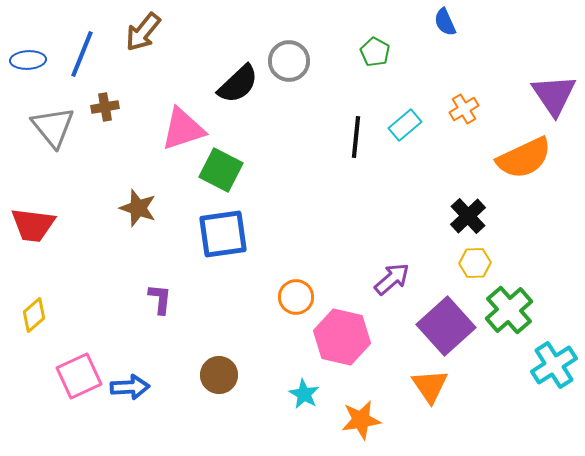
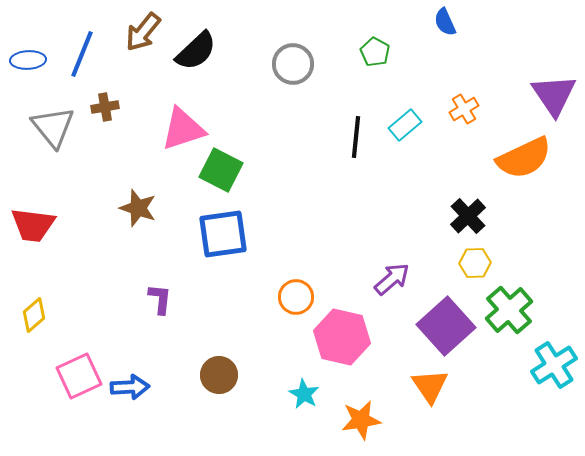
gray circle: moved 4 px right, 3 px down
black semicircle: moved 42 px left, 33 px up
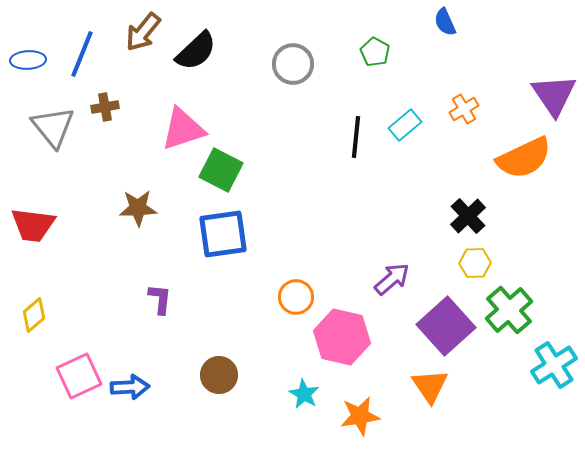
brown star: rotated 21 degrees counterclockwise
orange star: moved 1 px left, 4 px up
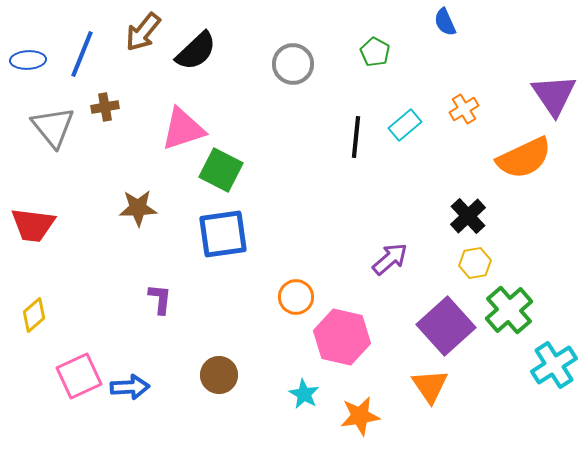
yellow hexagon: rotated 8 degrees counterclockwise
purple arrow: moved 2 px left, 20 px up
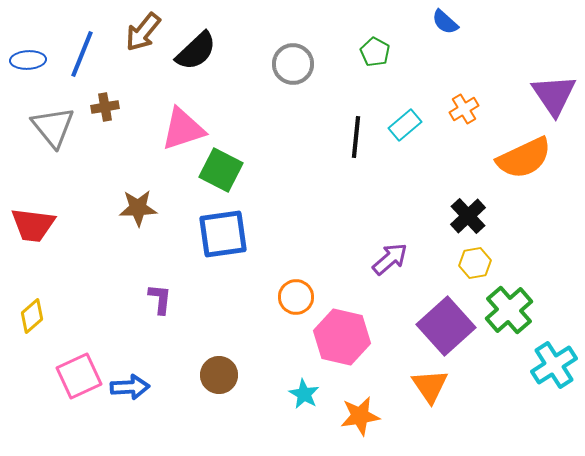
blue semicircle: rotated 24 degrees counterclockwise
yellow diamond: moved 2 px left, 1 px down
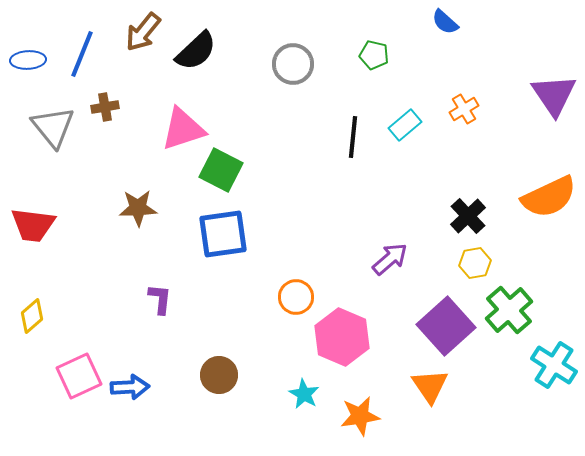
green pentagon: moved 1 px left, 3 px down; rotated 16 degrees counterclockwise
black line: moved 3 px left
orange semicircle: moved 25 px right, 39 px down
pink hexagon: rotated 10 degrees clockwise
cyan cross: rotated 24 degrees counterclockwise
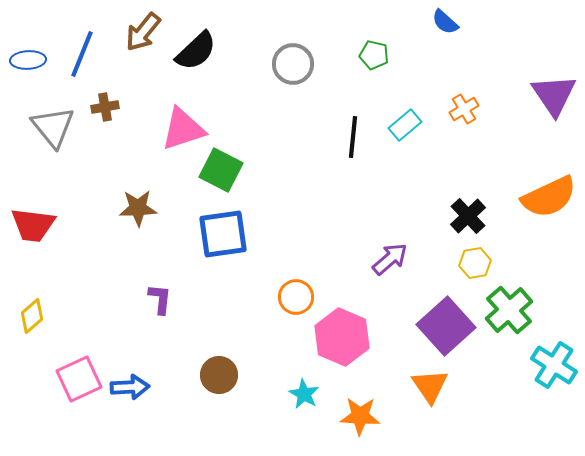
pink square: moved 3 px down
orange star: rotated 12 degrees clockwise
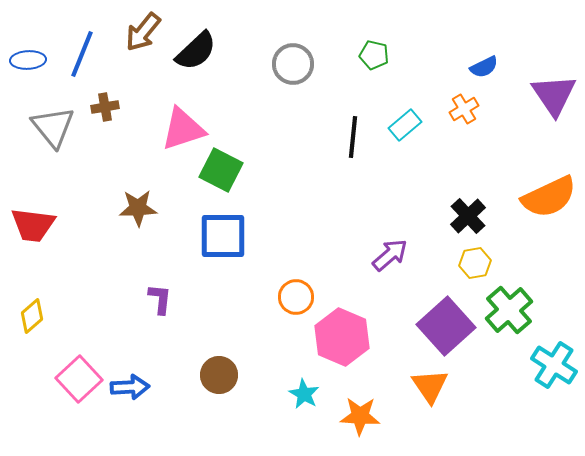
blue semicircle: moved 39 px right, 45 px down; rotated 68 degrees counterclockwise
blue square: moved 2 px down; rotated 8 degrees clockwise
purple arrow: moved 4 px up
pink square: rotated 18 degrees counterclockwise
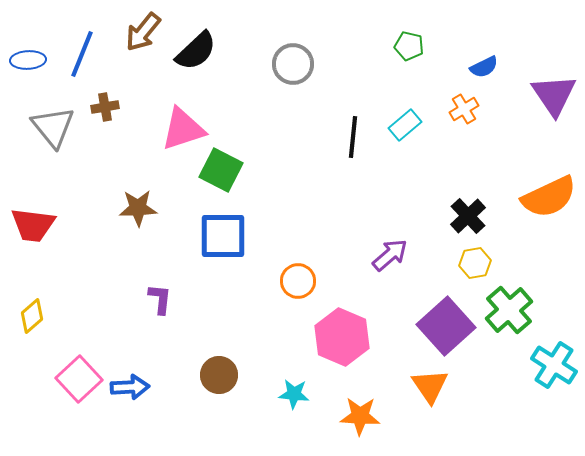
green pentagon: moved 35 px right, 9 px up
orange circle: moved 2 px right, 16 px up
cyan star: moved 10 px left; rotated 24 degrees counterclockwise
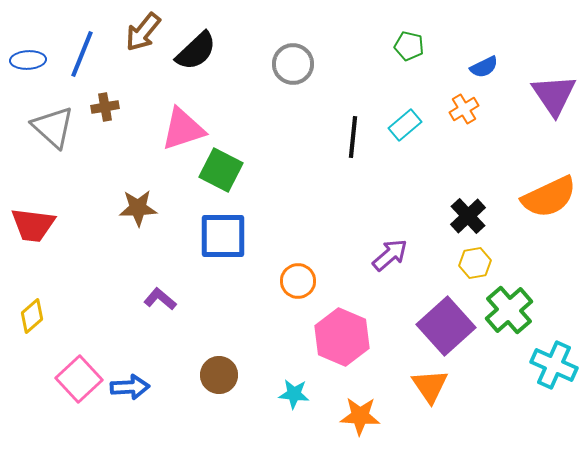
gray triangle: rotated 9 degrees counterclockwise
purple L-shape: rotated 56 degrees counterclockwise
cyan cross: rotated 9 degrees counterclockwise
